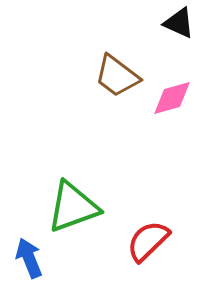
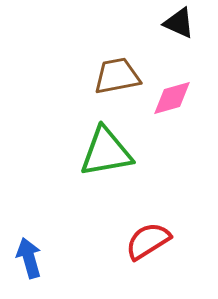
brown trapezoid: rotated 132 degrees clockwise
green triangle: moved 33 px right, 55 px up; rotated 10 degrees clockwise
red semicircle: rotated 12 degrees clockwise
blue arrow: rotated 6 degrees clockwise
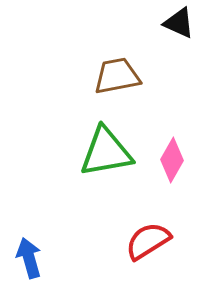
pink diamond: moved 62 px down; rotated 45 degrees counterclockwise
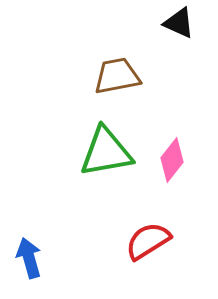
pink diamond: rotated 9 degrees clockwise
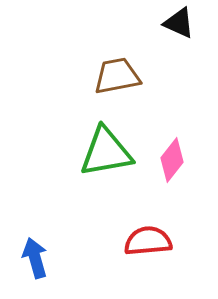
red semicircle: rotated 27 degrees clockwise
blue arrow: moved 6 px right
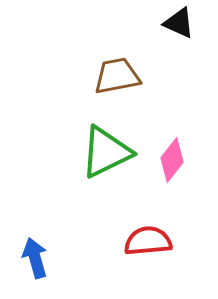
green triangle: rotated 16 degrees counterclockwise
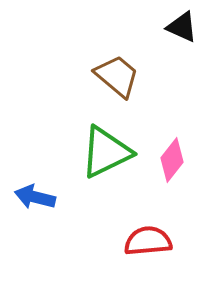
black triangle: moved 3 px right, 4 px down
brown trapezoid: rotated 51 degrees clockwise
blue arrow: moved 61 px up; rotated 60 degrees counterclockwise
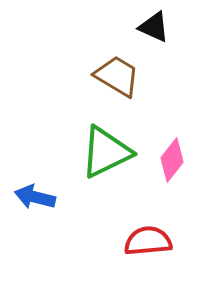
black triangle: moved 28 px left
brown trapezoid: rotated 9 degrees counterclockwise
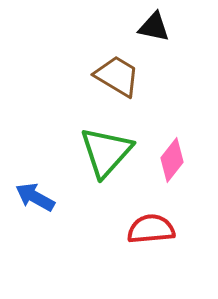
black triangle: rotated 12 degrees counterclockwise
green triangle: rotated 22 degrees counterclockwise
blue arrow: rotated 15 degrees clockwise
red semicircle: moved 3 px right, 12 px up
